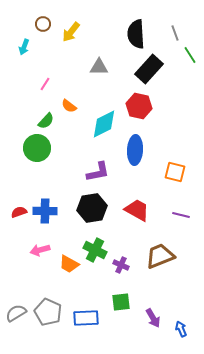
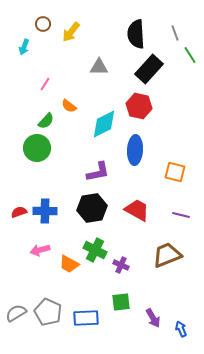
brown trapezoid: moved 7 px right, 1 px up
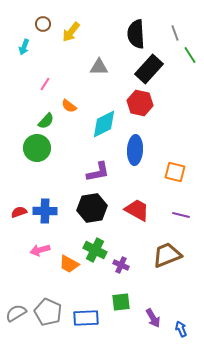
red hexagon: moved 1 px right, 3 px up
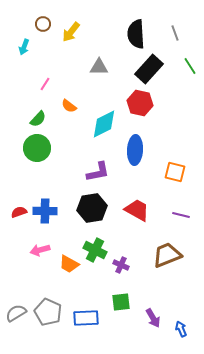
green line: moved 11 px down
green semicircle: moved 8 px left, 2 px up
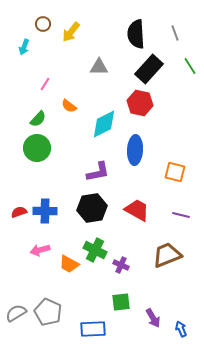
blue rectangle: moved 7 px right, 11 px down
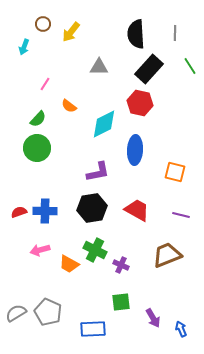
gray line: rotated 21 degrees clockwise
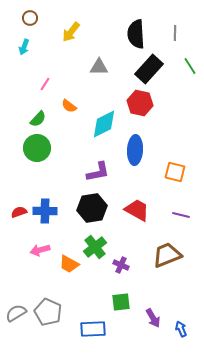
brown circle: moved 13 px left, 6 px up
green cross: moved 3 px up; rotated 25 degrees clockwise
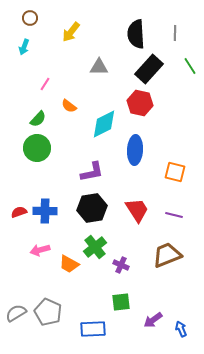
purple L-shape: moved 6 px left
red trapezoid: rotated 28 degrees clockwise
purple line: moved 7 px left
purple arrow: moved 2 px down; rotated 84 degrees clockwise
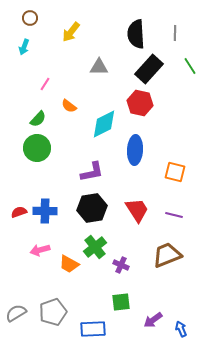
gray pentagon: moved 5 px right; rotated 28 degrees clockwise
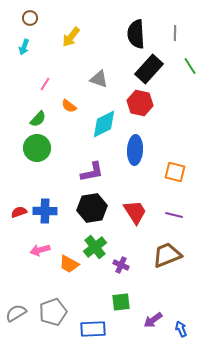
yellow arrow: moved 5 px down
gray triangle: moved 12 px down; rotated 18 degrees clockwise
red trapezoid: moved 2 px left, 2 px down
